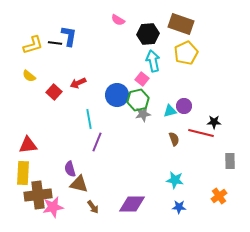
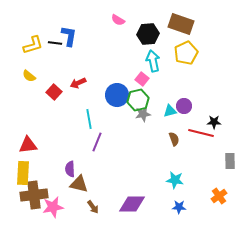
purple semicircle: rotated 14 degrees clockwise
brown cross: moved 4 px left
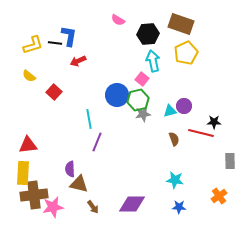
red arrow: moved 22 px up
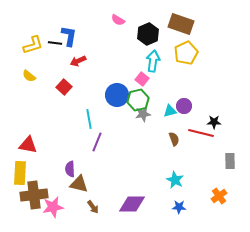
black hexagon: rotated 20 degrees counterclockwise
cyan arrow: rotated 20 degrees clockwise
red square: moved 10 px right, 5 px up
red triangle: rotated 18 degrees clockwise
yellow rectangle: moved 3 px left
cyan star: rotated 18 degrees clockwise
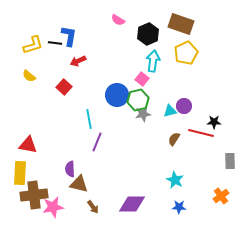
brown semicircle: rotated 128 degrees counterclockwise
orange cross: moved 2 px right
